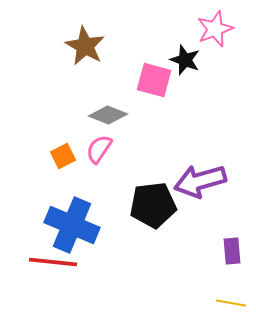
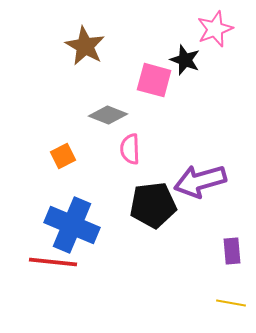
pink semicircle: moved 31 px right; rotated 36 degrees counterclockwise
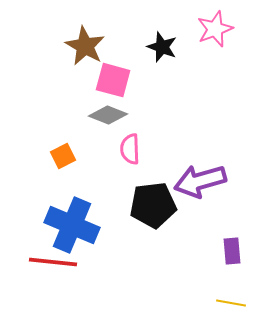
black star: moved 23 px left, 13 px up
pink square: moved 41 px left
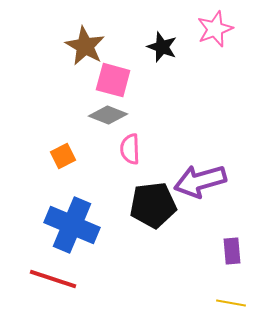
red line: moved 17 px down; rotated 12 degrees clockwise
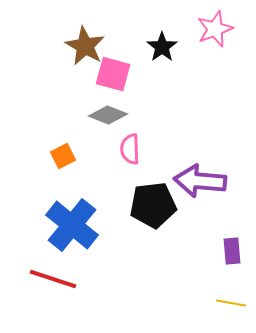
black star: rotated 16 degrees clockwise
pink square: moved 6 px up
purple arrow: rotated 21 degrees clockwise
blue cross: rotated 16 degrees clockwise
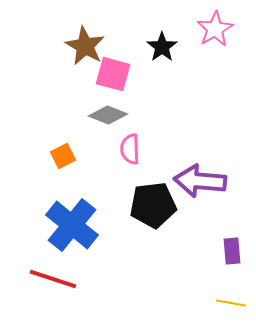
pink star: rotated 9 degrees counterclockwise
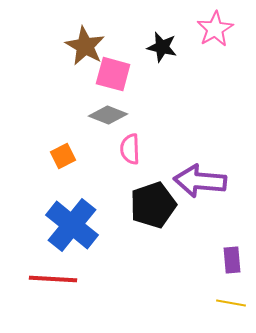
black star: rotated 24 degrees counterclockwise
black pentagon: rotated 12 degrees counterclockwise
purple rectangle: moved 9 px down
red line: rotated 15 degrees counterclockwise
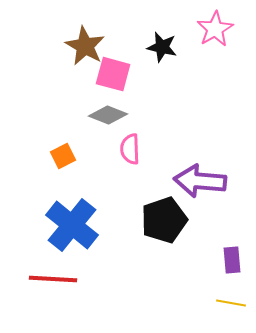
black pentagon: moved 11 px right, 15 px down
